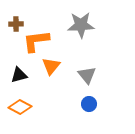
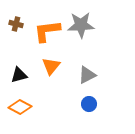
brown cross: rotated 16 degrees clockwise
orange L-shape: moved 11 px right, 10 px up
gray triangle: rotated 42 degrees clockwise
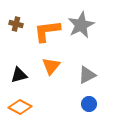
gray star: rotated 24 degrees counterclockwise
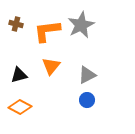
blue circle: moved 2 px left, 4 px up
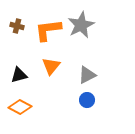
brown cross: moved 1 px right, 2 px down
orange L-shape: moved 1 px right, 1 px up
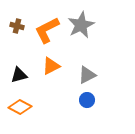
orange L-shape: moved 1 px left; rotated 20 degrees counterclockwise
orange triangle: rotated 24 degrees clockwise
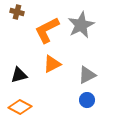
brown cross: moved 14 px up
orange triangle: moved 1 px right, 2 px up
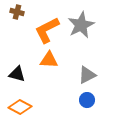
orange triangle: moved 3 px left, 4 px up; rotated 30 degrees clockwise
black triangle: moved 2 px left, 1 px up; rotated 30 degrees clockwise
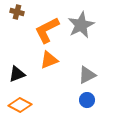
orange triangle: rotated 24 degrees counterclockwise
black triangle: rotated 36 degrees counterclockwise
orange diamond: moved 2 px up
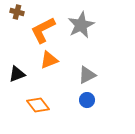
orange L-shape: moved 4 px left
orange diamond: moved 18 px right; rotated 25 degrees clockwise
